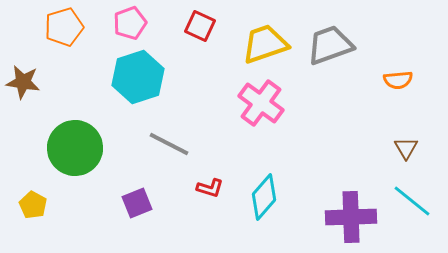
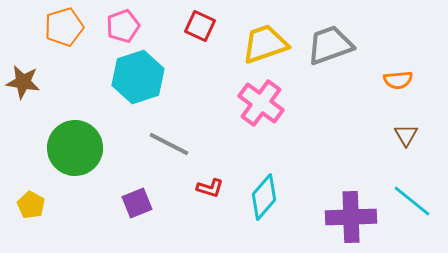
pink pentagon: moved 7 px left, 3 px down
brown triangle: moved 13 px up
yellow pentagon: moved 2 px left
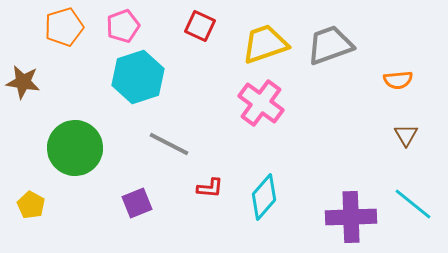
red L-shape: rotated 12 degrees counterclockwise
cyan line: moved 1 px right, 3 px down
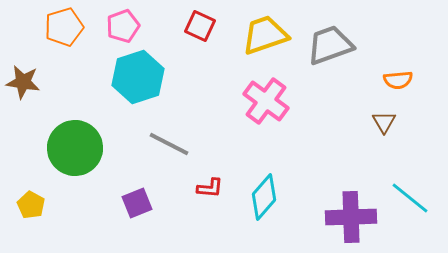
yellow trapezoid: moved 9 px up
pink cross: moved 5 px right, 2 px up
brown triangle: moved 22 px left, 13 px up
cyan line: moved 3 px left, 6 px up
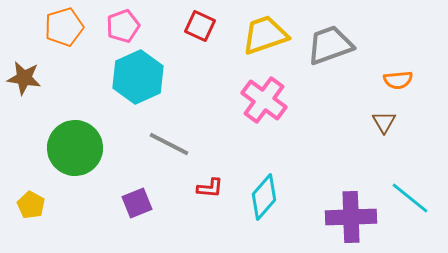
cyan hexagon: rotated 6 degrees counterclockwise
brown star: moved 1 px right, 4 px up
pink cross: moved 2 px left, 1 px up
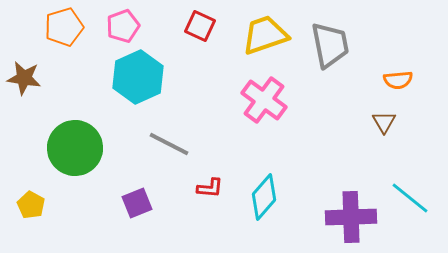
gray trapezoid: rotated 99 degrees clockwise
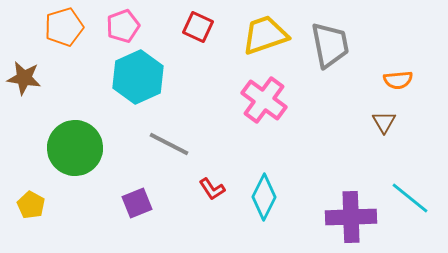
red square: moved 2 px left, 1 px down
red L-shape: moved 2 px right, 1 px down; rotated 52 degrees clockwise
cyan diamond: rotated 15 degrees counterclockwise
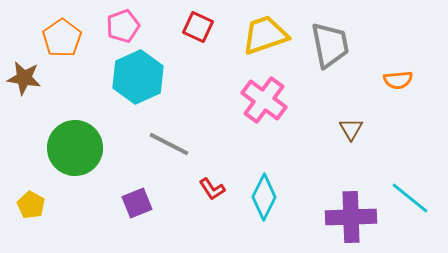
orange pentagon: moved 2 px left, 11 px down; rotated 18 degrees counterclockwise
brown triangle: moved 33 px left, 7 px down
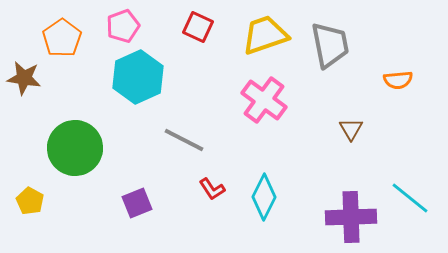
gray line: moved 15 px right, 4 px up
yellow pentagon: moved 1 px left, 4 px up
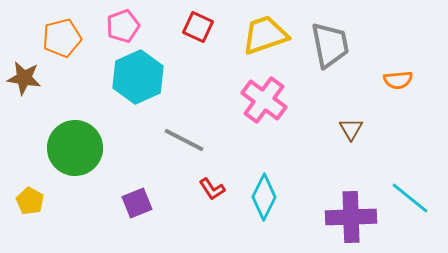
orange pentagon: rotated 21 degrees clockwise
